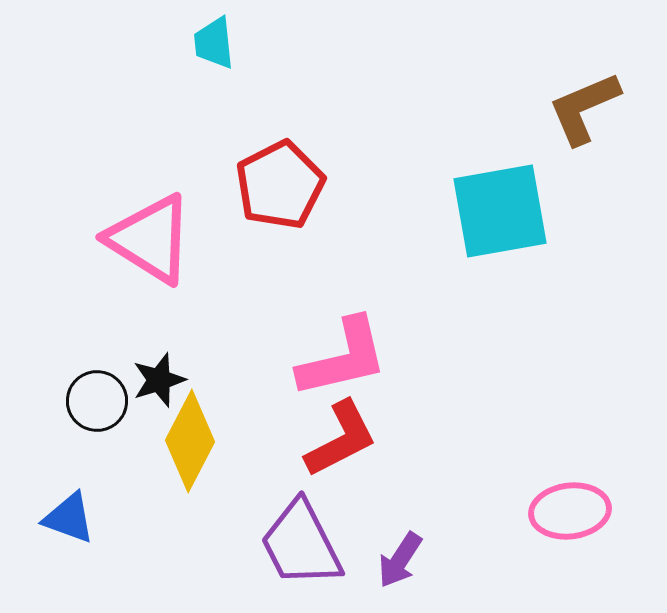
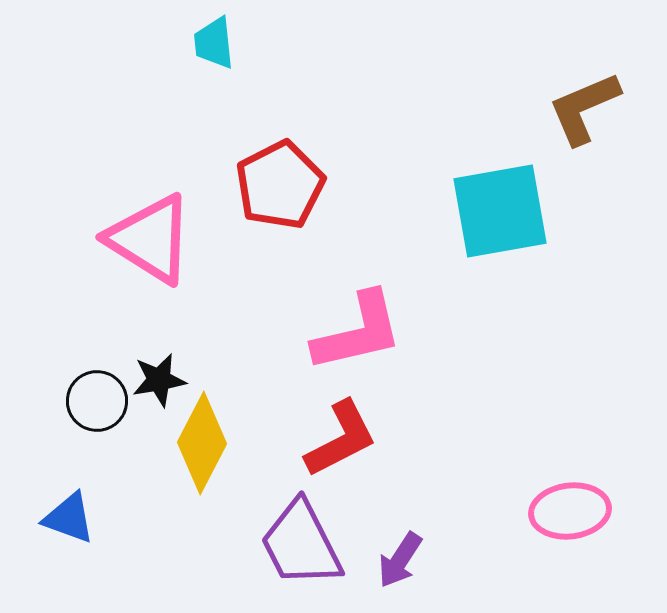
pink L-shape: moved 15 px right, 26 px up
black star: rotated 8 degrees clockwise
yellow diamond: moved 12 px right, 2 px down
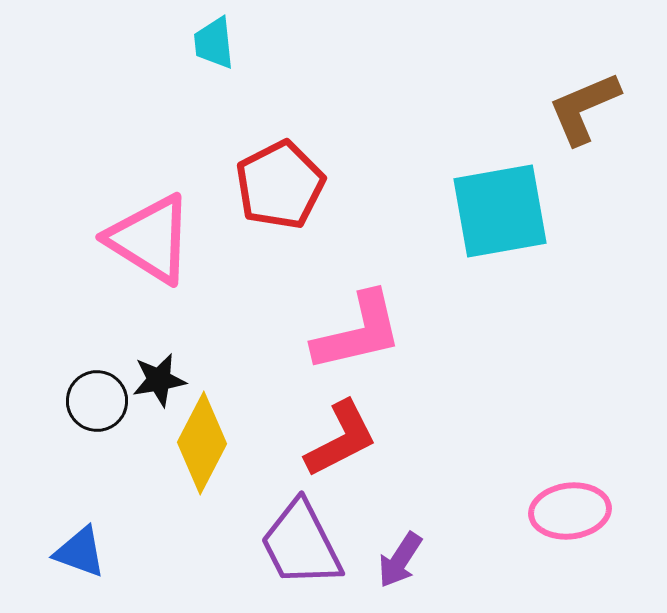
blue triangle: moved 11 px right, 34 px down
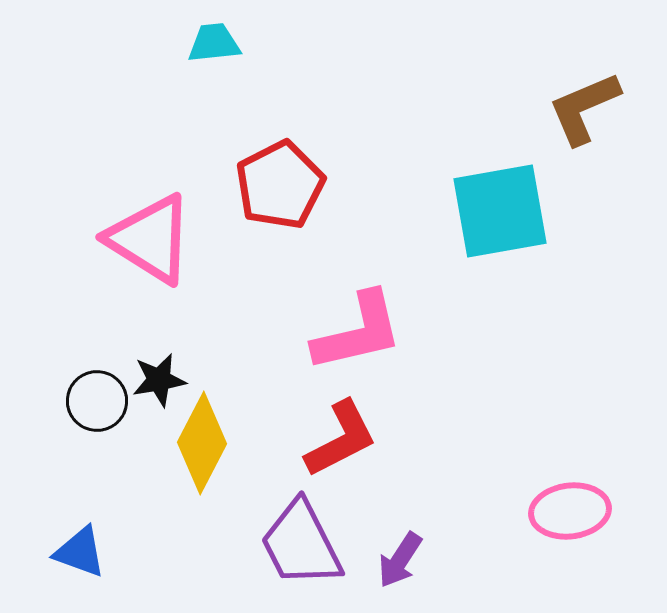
cyan trapezoid: rotated 90 degrees clockwise
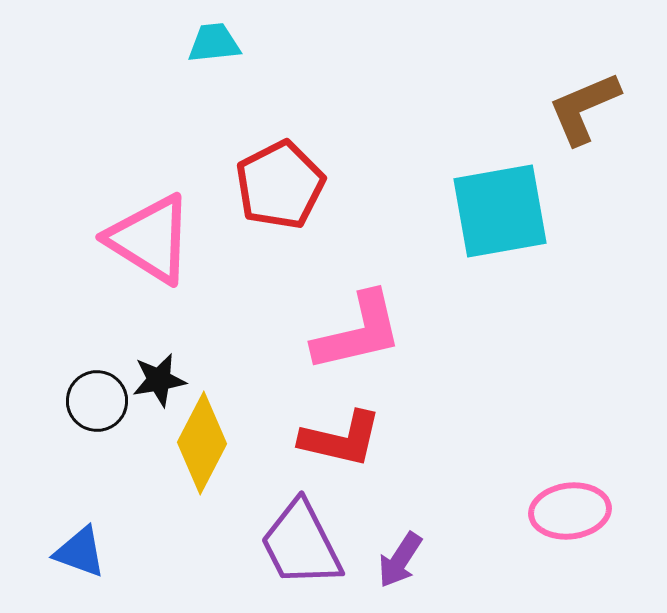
red L-shape: rotated 40 degrees clockwise
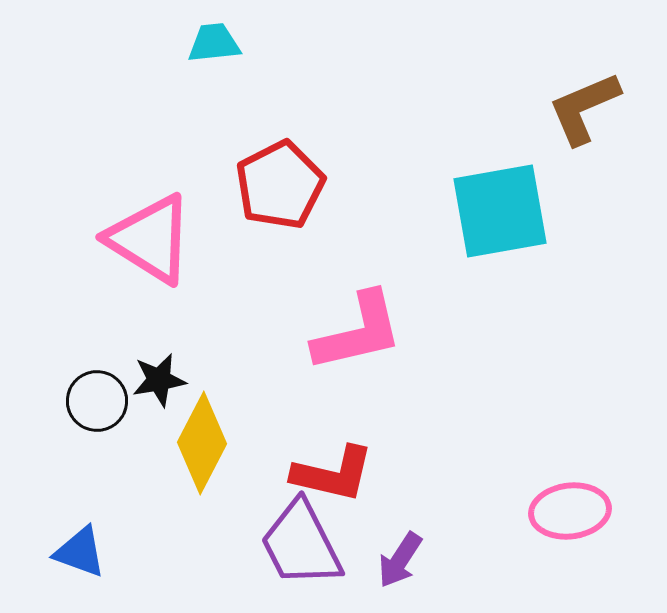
red L-shape: moved 8 px left, 35 px down
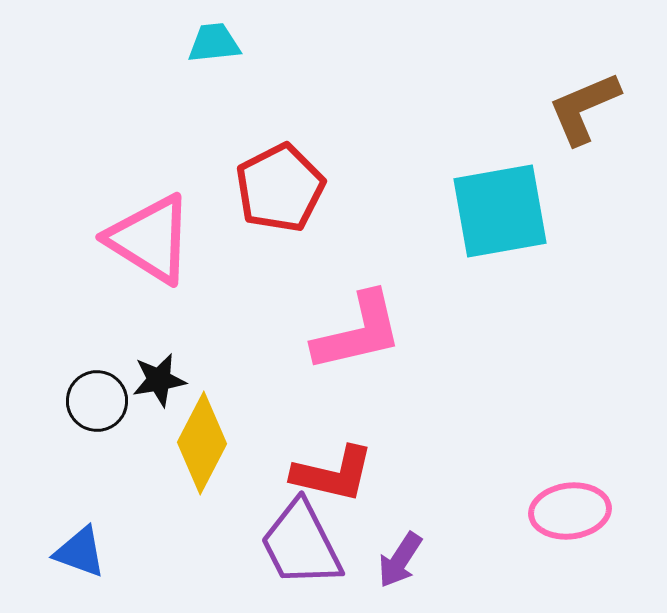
red pentagon: moved 3 px down
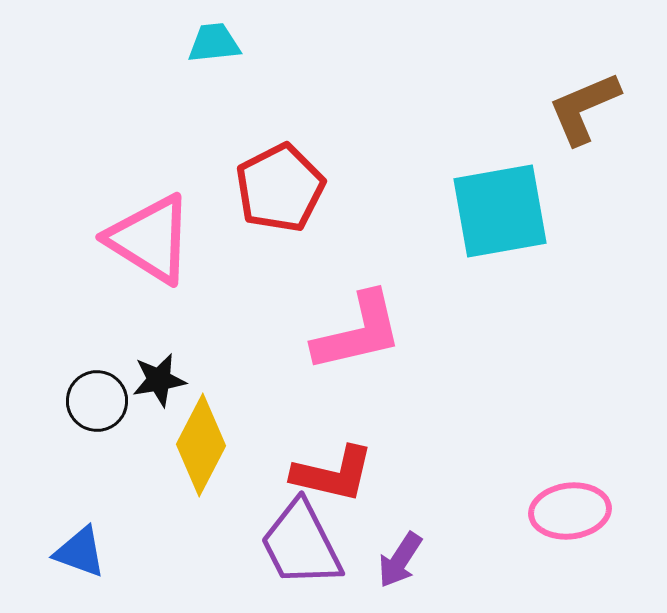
yellow diamond: moved 1 px left, 2 px down
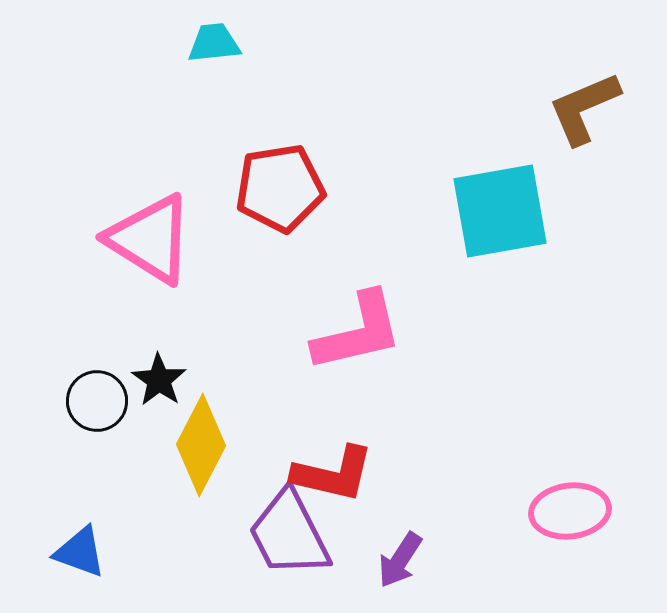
red pentagon: rotated 18 degrees clockwise
black star: rotated 28 degrees counterclockwise
purple trapezoid: moved 12 px left, 10 px up
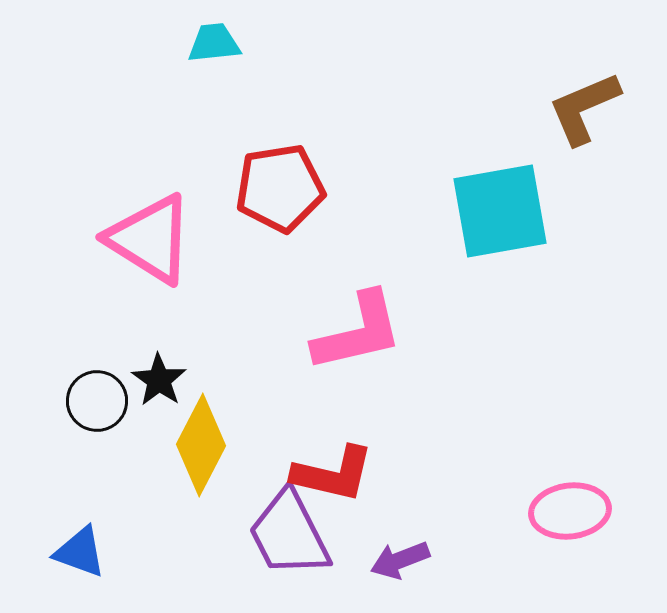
purple arrow: rotated 36 degrees clockwise
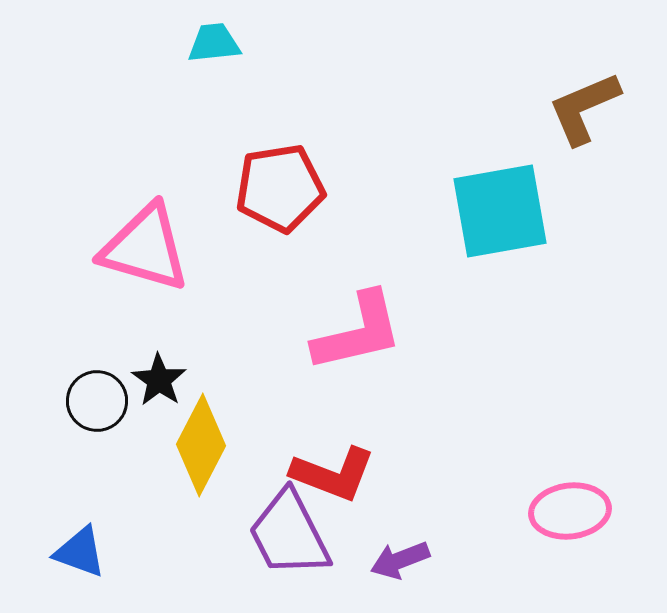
pink triangle: moved 5 px left, 9 px down; rotated 16 degrees counterclockwise
red L-shape: rotated 8 degrees clockwise
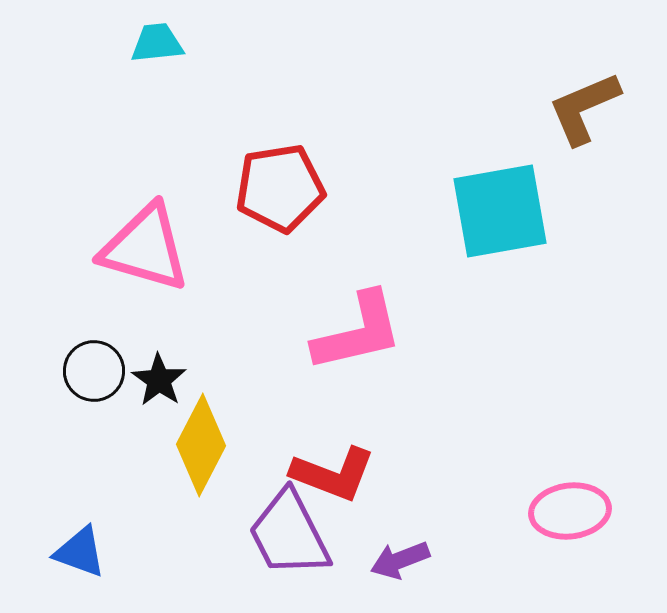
cyan trapezoid: moved 57 px left
black circle: moved 3 px left, 30 px up
